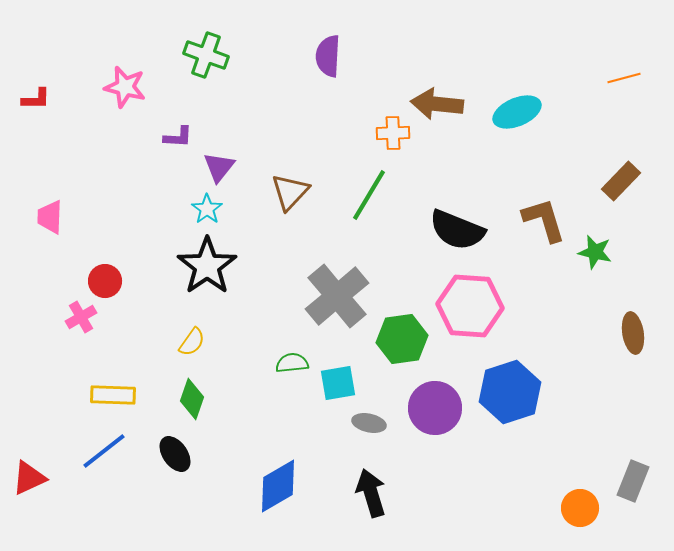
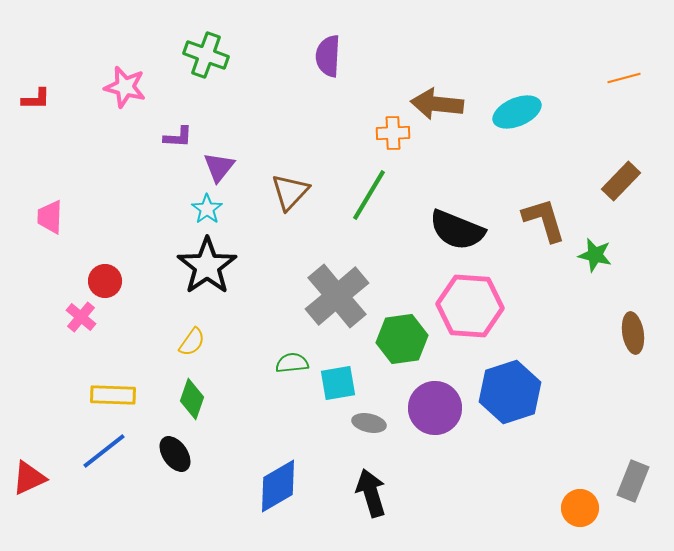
green star: moved 3 px down
pink cross: rotated 20 degrees counterclockwise
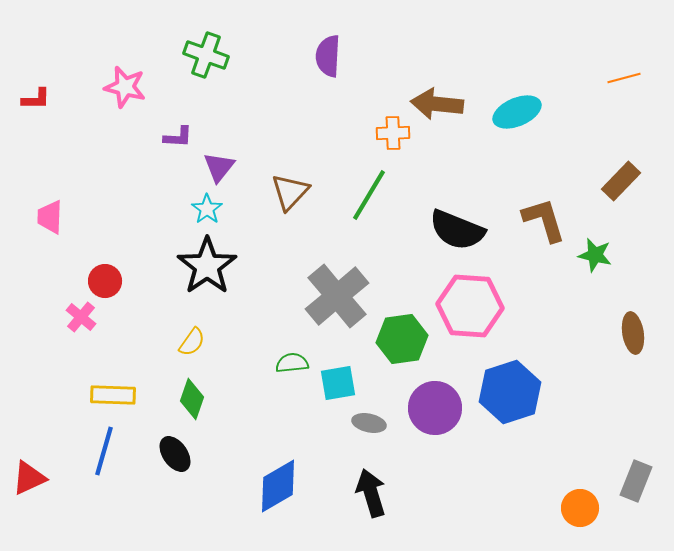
blue line: rotated 36 degrees counterclockwise
gray rectangle: moved 3 px right
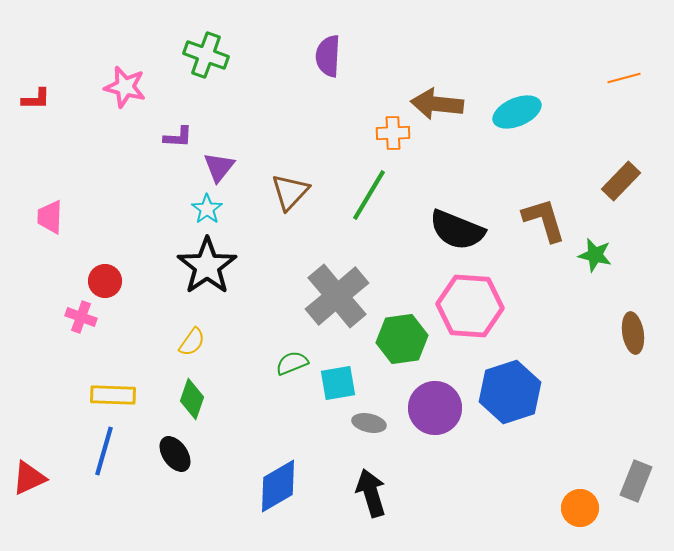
pink cross: rotated 20 degrees counterclockwise
green semicircle: rotated 16 degrees counterclockwise
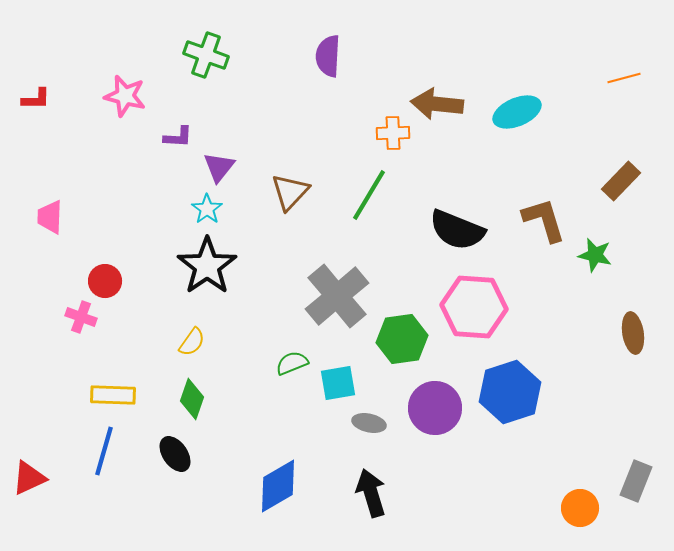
pink star: moved 9 px down
pink hexagon: moved 4 px right, 1 px down
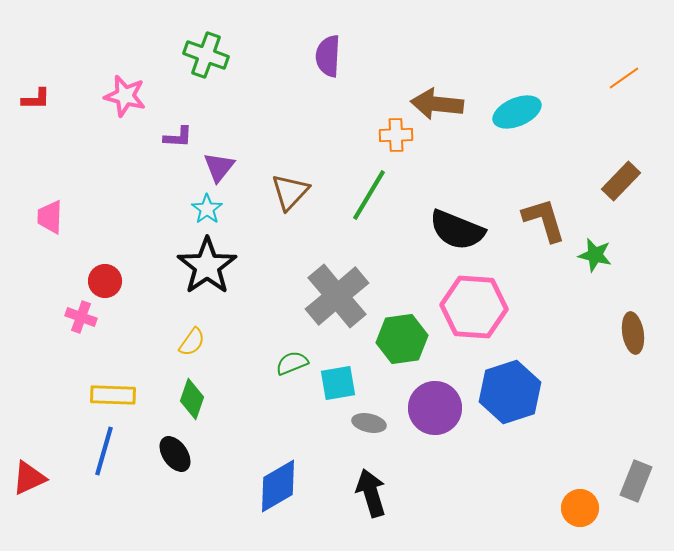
orange line: rotated 20 degrees counterclockwise
orange cross: moved 3 px right, 2 px down
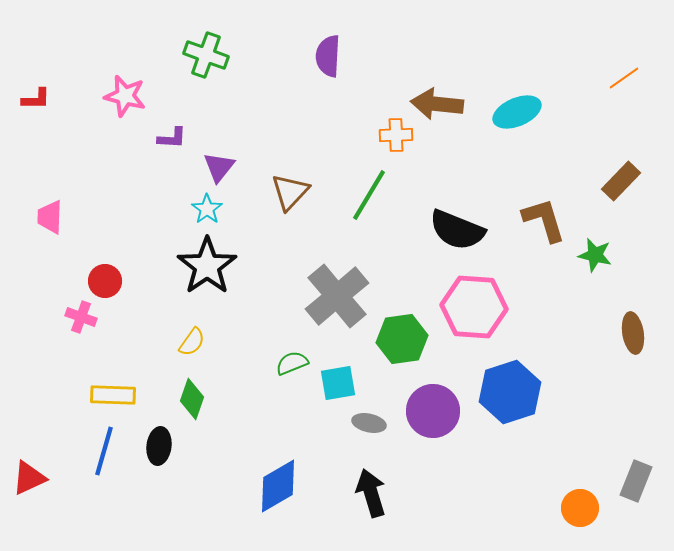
purple L-shape: moved 6 px left, 1 px down
purple circle: moved 2 px left, 3 px down
black ellipse: moved 16 px left, 8 px up; rotated 42 degrees clockwise
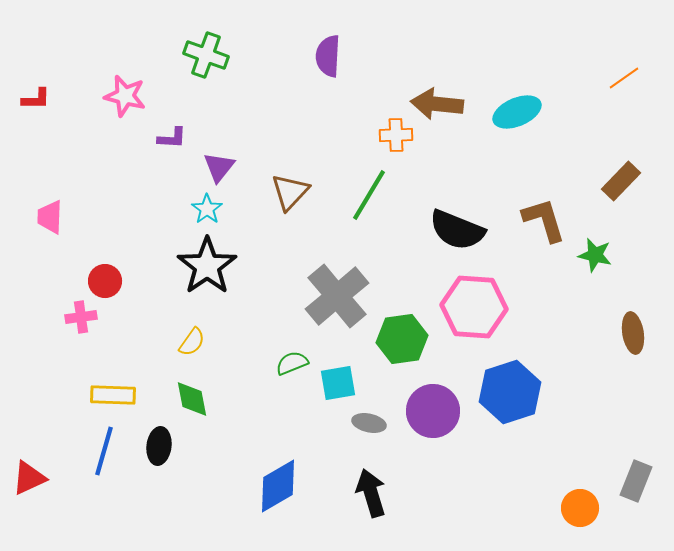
pink cross: rotated 28 degrees counterclockwise
green diamond: rotated 30 degrees counterclockwise
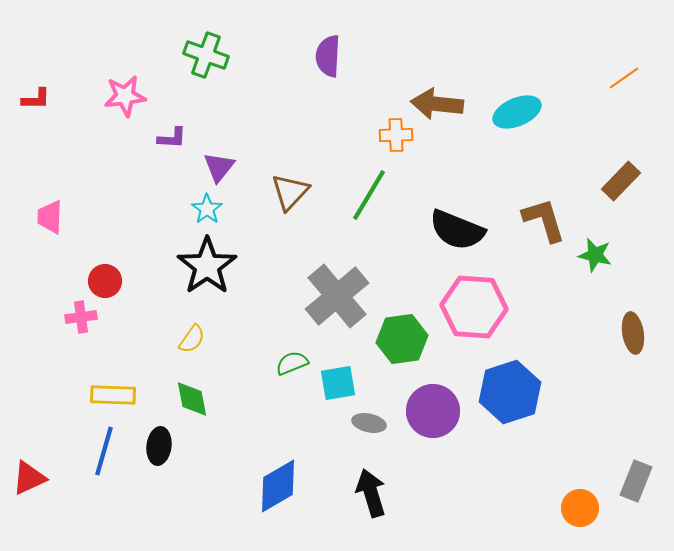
pink star: rotated 21 degrees counterclockwise
yellow semicircle: moved 3 px up
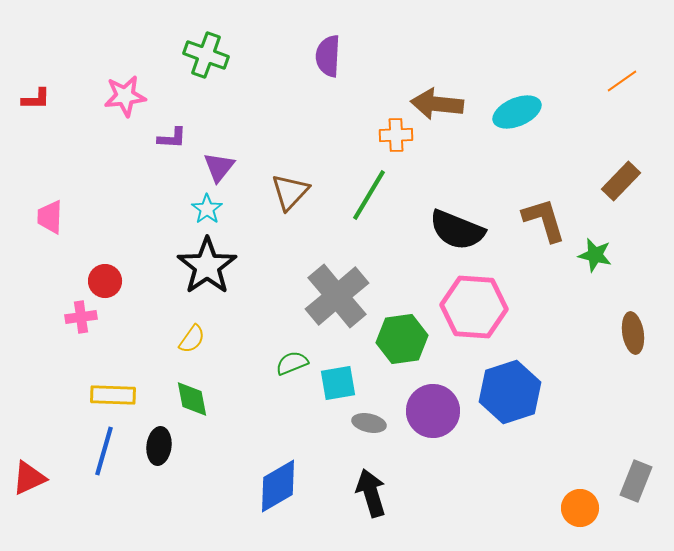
orange line: moved 2 px left, 3 px down
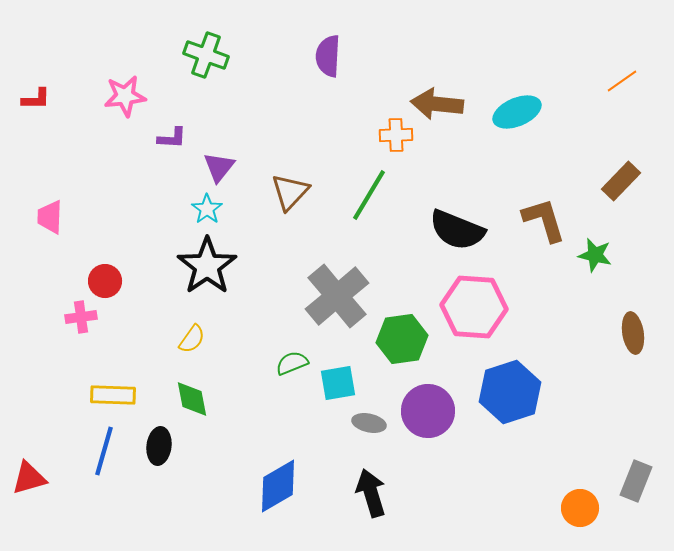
purple circle: moved 5 px left
red triangle: rotated 9 degrees clockwise
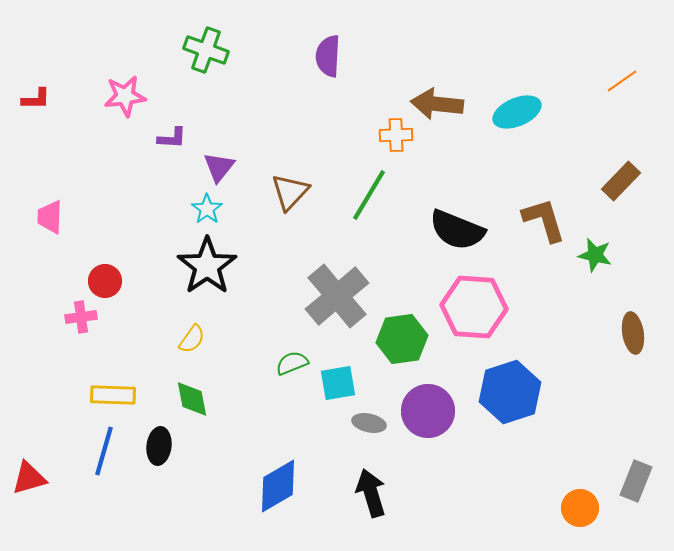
green cross: moved 5 px up
